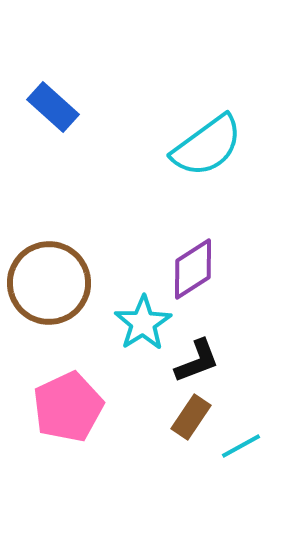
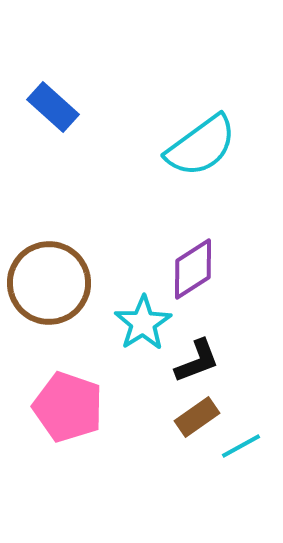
cyan semicircle: moved 6 px left
pink pentagon: rotated 28 degrees counterclockwise
brown rectangle: moved 6 px right; rotated 21 degrees clockwise
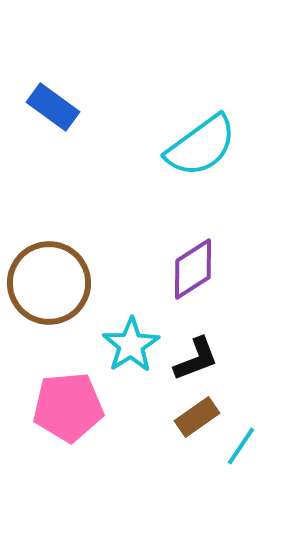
blue rectangle: rotated 6 degrees counterclockwise
cyan star: moved 12 px left, 22 px down
black L-shape: moved 1 px left, 2 px up
pink pentagon: rotated 24 degrees counterclockwise
cyan line: rotated 27 degrees counterclockwise
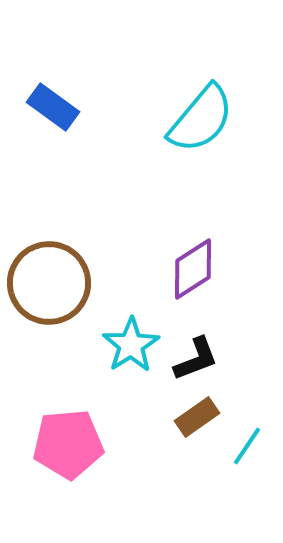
cyan semicircle: moved 27 px up; rotated 14 degrees counterclockwise
pink pentagon: moved 37 px down
cyan line: moved 6 px right
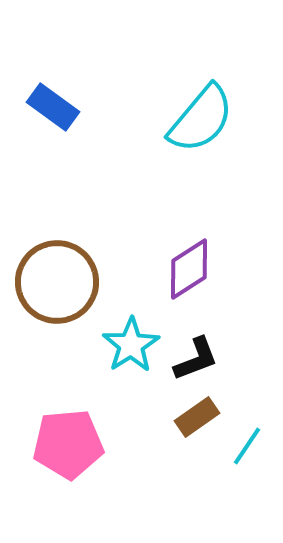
purple diamond: moved 4 px left
brown circle: moved 8 px right, 1 px up
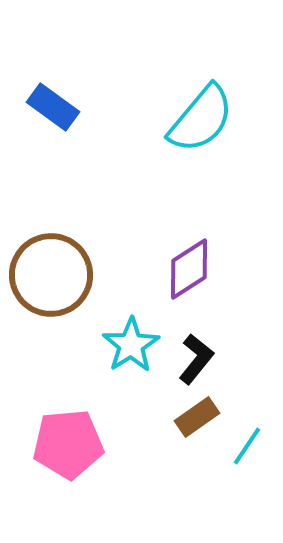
brown circle: moved 6 px left, 7 px up
black L-shape: rotated 30 degrees counterclockwise
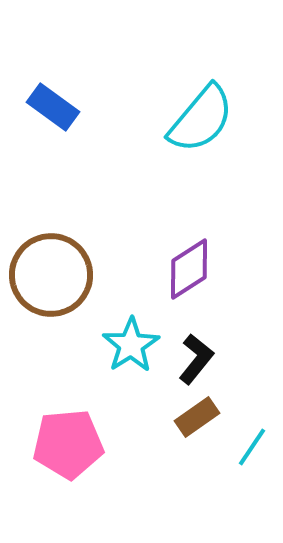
cyan line: moved 5 px right, 1 px down
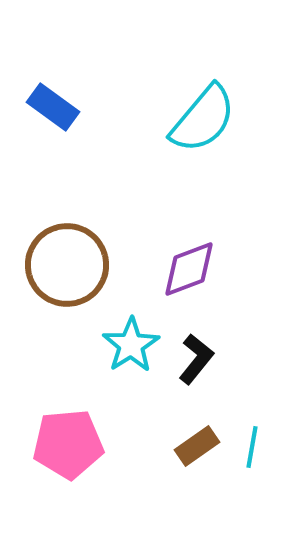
cyan semicircle: moved 2 px right
purple diamond: rotated 12 degrees clockwise
brown circle: moved 16 px right, 10 px up
brown rectangle: moved 29 px down
cyan line: rotated 24 degrees counterclockwise
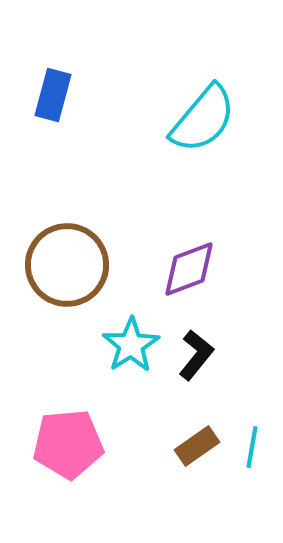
blue rectangle: moved 12 px up; rotated 69 degrees clockwise
black L-shape: moved 4 px up
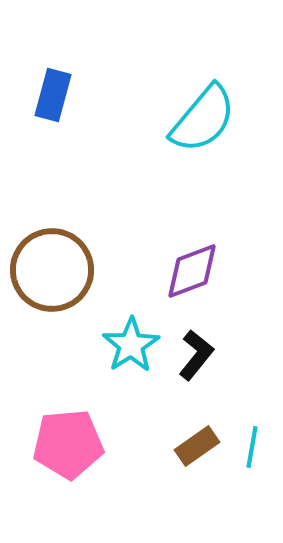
brown circle: moved 15 px left, 5 px down
purple diamond: moved 3 px right, 2 px down
